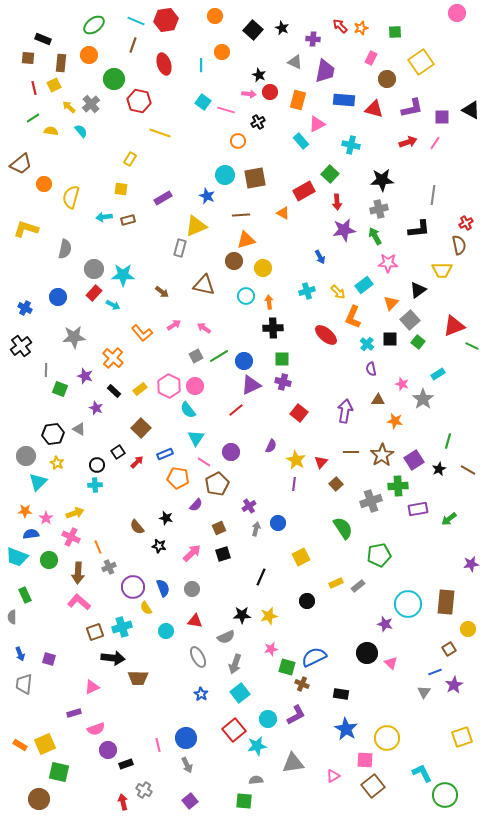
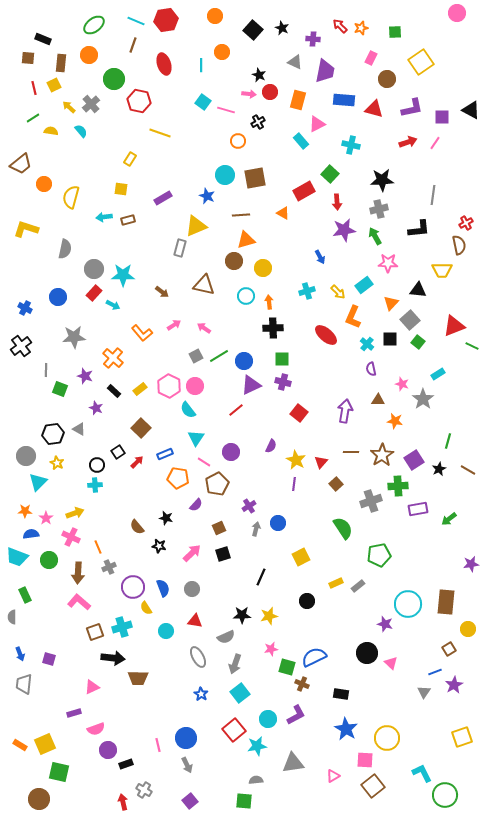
black triangle at (418, 290): rotated 42 degrees clockwise
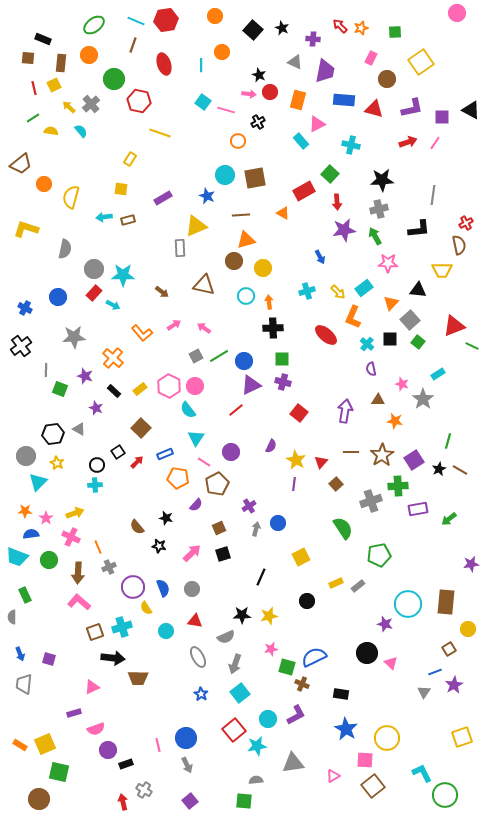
gray rectangle at (180, 248): rotated 18 degrees counterclockwise
cyan rectangle at (364, 285): moved 3 px down
brown line at (468, 470): moved 8 px left
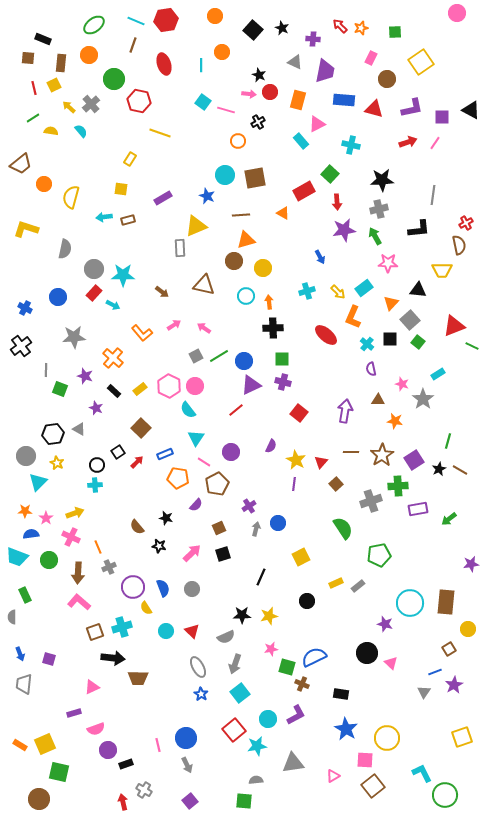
cyan circle at (408, 604): moved 2 px right, 1 px up
red triangle at (195, 621): moved 3 px left, 10 px down; rotated 35 degrees clockwise
gray ellipse at (198, 657): moved 10 px down
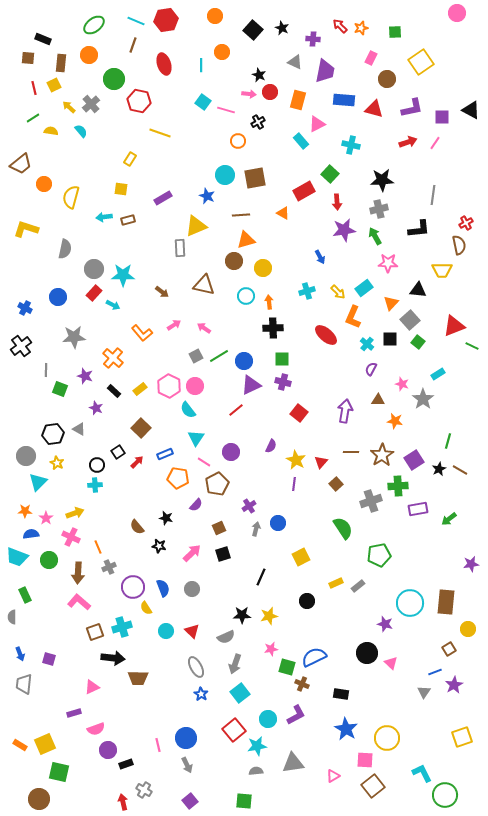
purple semicircle at (371, 369): rotated 40 degrees clockwise
gray ellipse at (198, 667): moved 2 px left
gray semicircle at (256, 780): moved 9 px up
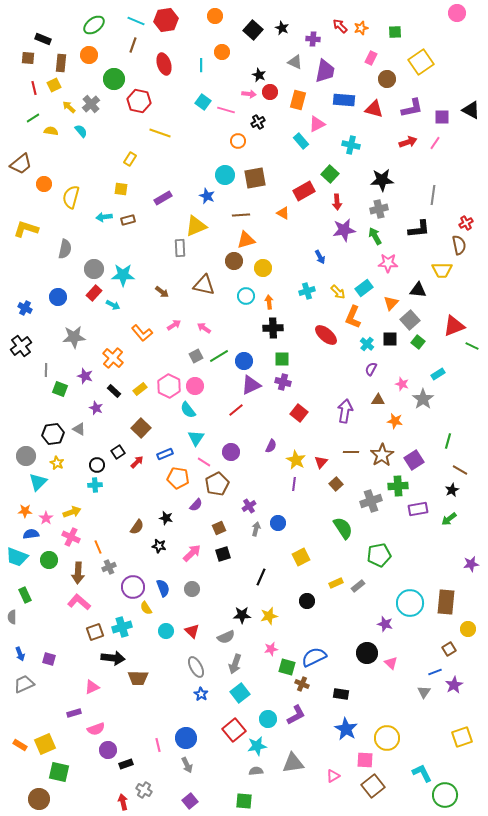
black star at (439, 469): moved 13 px right, 21 px down
yellow arrow at (75, 513): moved 3 px left, 1 px up
brown semicircle at (137, 527): rotated 105 degrees counterclockwise
gray trapezoid at (24, 684): rotated 60 degrees clockwise
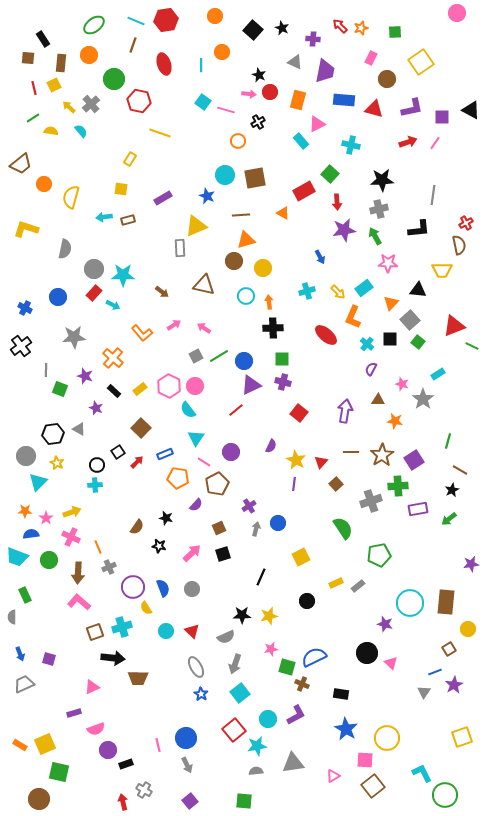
black rectangle at (43, 39): rotated 35 degrees clockwise
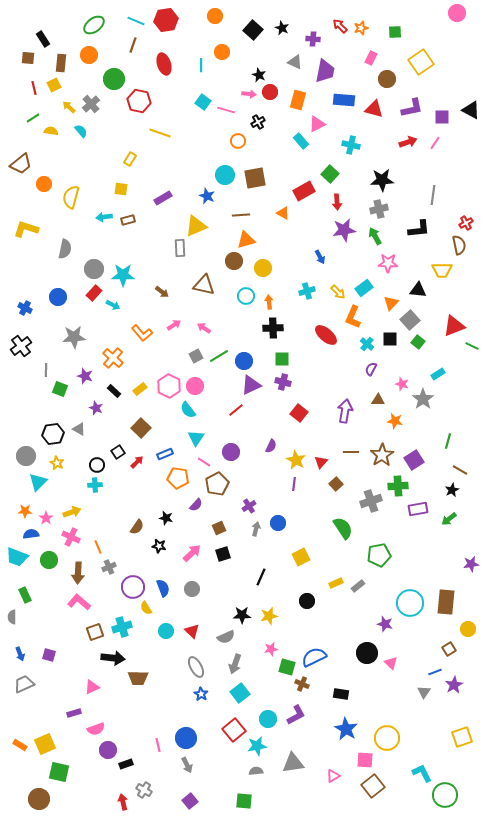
purple square at (49, 659): moved 4 px up
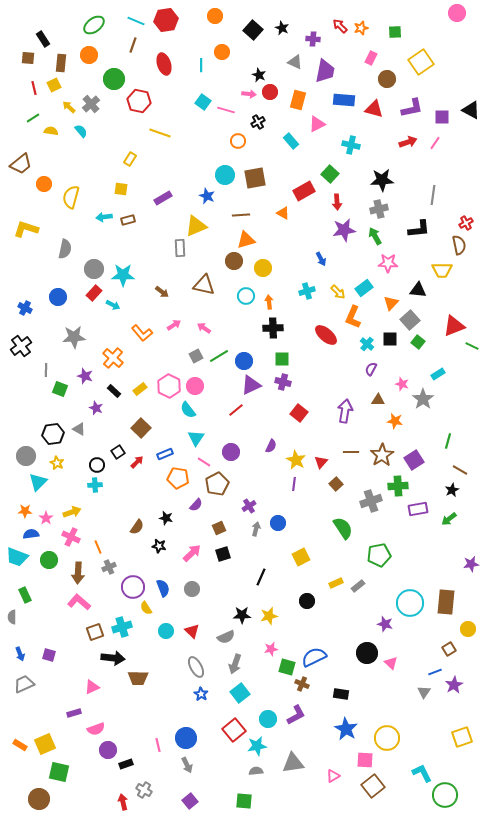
cyan rectangle at (301, 141): moved 10 px left
blue arrow at (320, 257): moved 1 px right, 2 px down
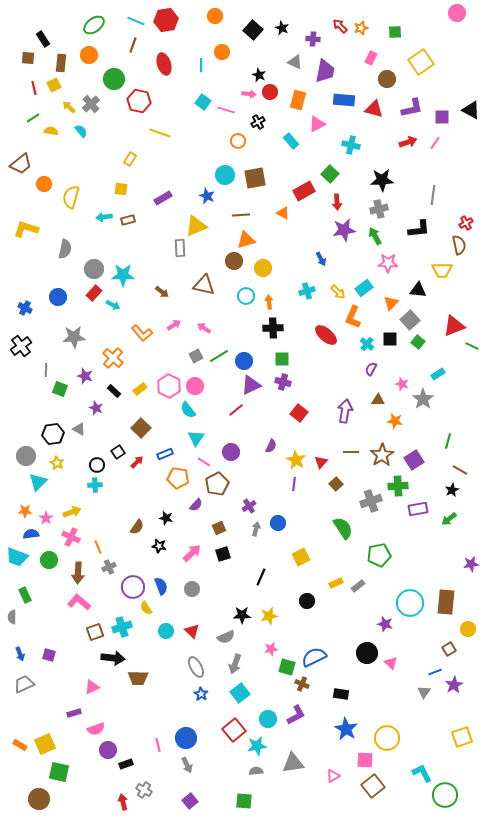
blue semicircle at (163, 588): moved 2 px left, 2 px up
